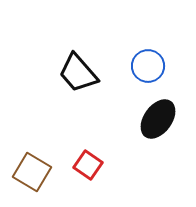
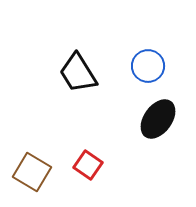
black trapezoid: rotated 9 degrees clockwise
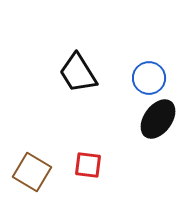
blue circle: moved 1 px right, 12 px down
red square: rotated 28 degrees counterclockwise
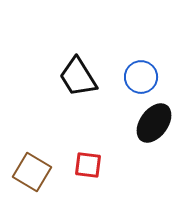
black trapezoid: moved 4 px down
blue circle: moved 8 px left, 1 px up
black ellipse: moved 4 px left, 4 px down
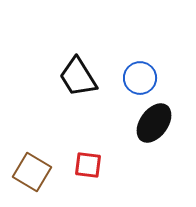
blue circle: moved 1 px left, 1 px down
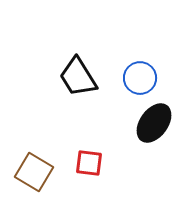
red square: moved 1 px right, 2 px up
brown square: moved 2 px right
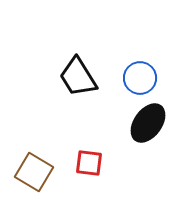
black ellipse: moved 6 px left
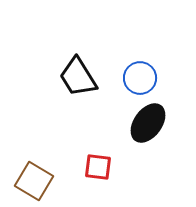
red square: moved 9 px right, 4 px down
brown square: moved 9 px down
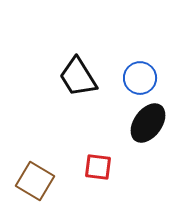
brown square: moved 1 px right
